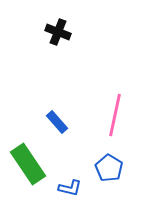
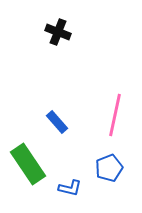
blue pentagon: rotated 20 degrees clockwise
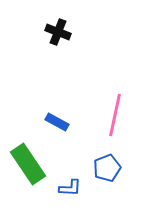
blue rectangle: rotated 20 degrees counterclockwise
blue pentagon: moved 2 px left
blue L-shape: rotated 10 degrees counterclockwise
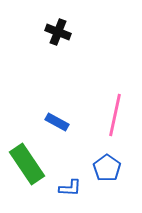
green rectangle: moved 1 px left
blue pentagon: rotated 16 degrees counterclockwise
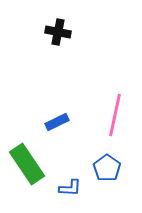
black cross: rotated 10 degrees counterclockwise
blue rectangle: rotated 55 degrees counterclockwise
